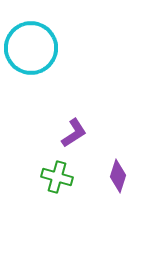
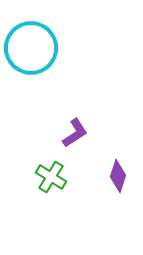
purple L-shape: moved 1 px right
green cross: moved 6 px left; rotated 16 degrees clockwise
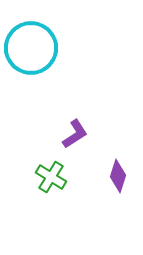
purple L-shape: moved 1 px down
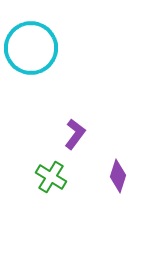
purple L-shape: rotated 20 degrees counterclockwise
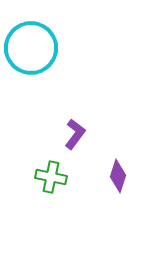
green cross: rotated 20 degrees counterclockwise
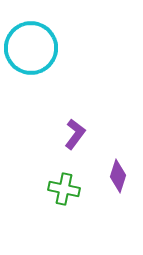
green cross: moved 13 px right, 12 px down
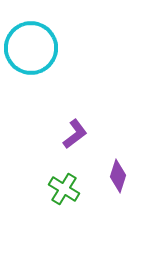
purple L-shape: rotated 16 degrees clockwise
green cross: rotated 20 degrees clockwise
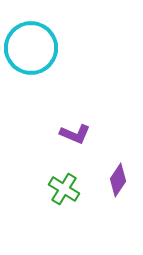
purple L-shape: rotated 60 degrees clockwise
purple diamond: moved 4 px down; rotated 16 degrees clockwise
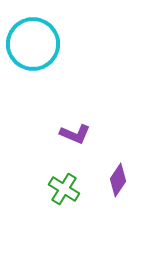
cyan circle: moved 2 px right, 4 px up
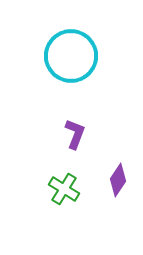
cyan circle: moved 38 px right, 12 px down
purple L-shape: rotated 92 degrees counterclockwise
